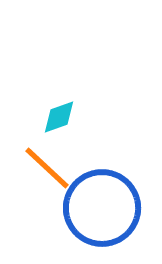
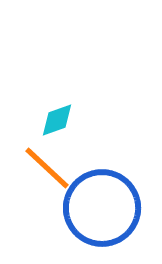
cyan diamond: moved 2 px left, 3 px down
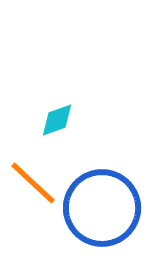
orange line: moved 14 px left, 15 px down
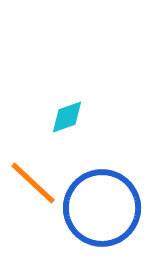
cyan diamond: moved 10 px right, 3 px up
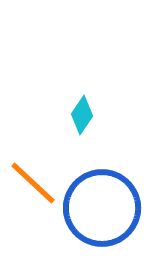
cyan diamond: moved 15 px right, 2 px up; rotated 36 degrees counterclockwise
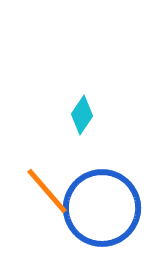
orange line: moved 14 px right, 8 px down; rotated 6 degrees clockwise
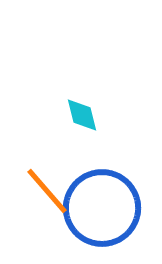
cyan diamond: rotated 48 degrees counterclockwise
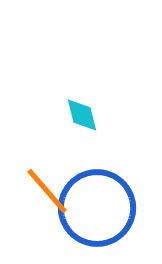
blue circle: moved 5 px left
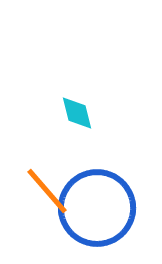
cyan diamond: moved 5 px left, 2 px up
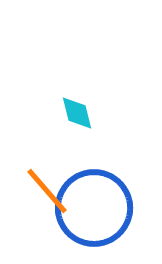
blue circle: moved 3 px left
